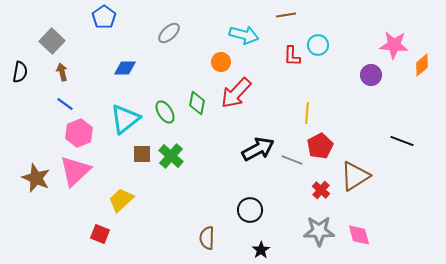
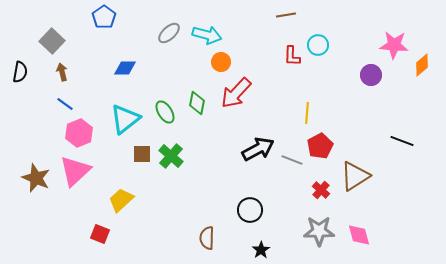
cyan arrow: moved 37 px left
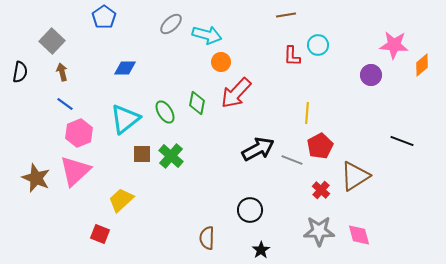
gray ellipse: moved 2 px right, 9 px up
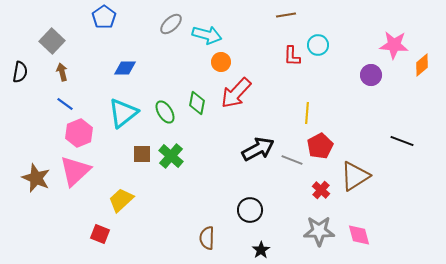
cyan triangle: moved 2 px left, 6 px up
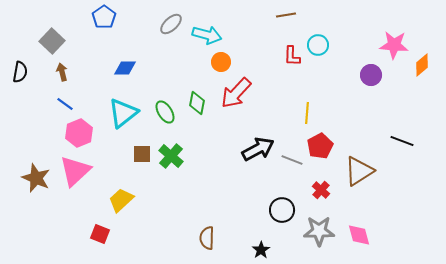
brown triangle: moved 4 px right, 5 px up
black circle: moved 32 px right
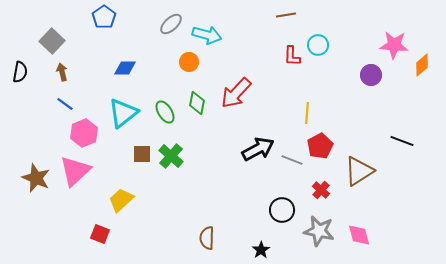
orange circle: moved 32 px left
pink hexagon: moved 5 px right
gray star: rotated 12 degrees clockwise
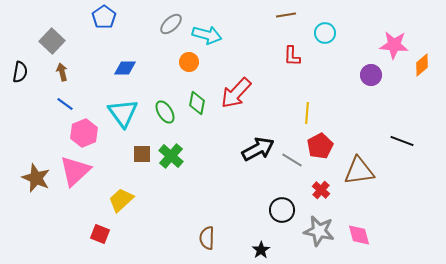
cyan circle: moved 7 px right, 12 px up
cyan triangle: rotated 28 degrees counterclockwise
gray line: rotated 10 degrees clockwise
brown triangle: rotated 24 degrees clockwise
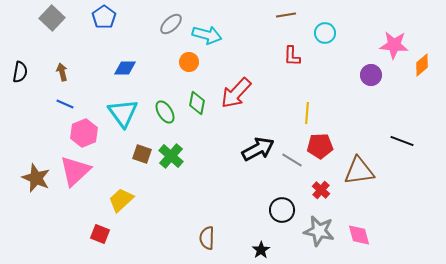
gray square: moved 23 px up
blue line: rotated 12 degrees counterclockwise
red pentagon: rotated 25 degrees clockwise
brown square: rotated 18 degrees clockwise
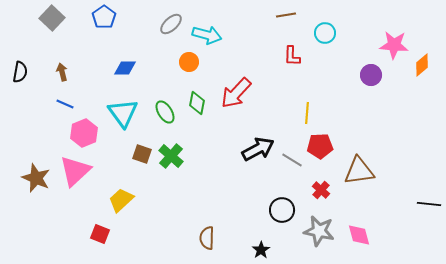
black line: moved 27 px right, 63 px down; rotated 15 degrees counterclockwise
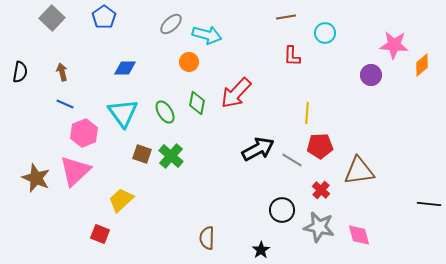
brown line: moved 2 px down
gray star: moved 4 px up
